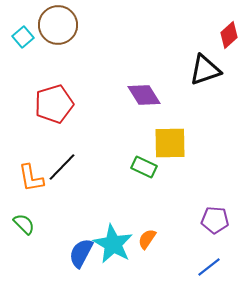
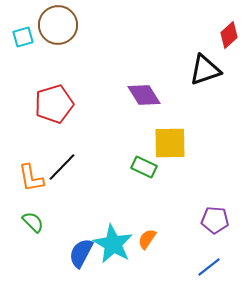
cyan square: rotated 25 degrees clockwise
green semicircle: moved 9 px right, 2 px up
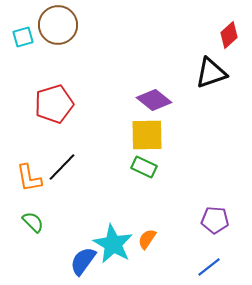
black triangle: moved 6 px right, 3 px down
purple diamond: moved 10 px right, 5 px down; rotated 20 degrees counterclockwise
yellow square: moved 23 px left, 8 px up
orange L-shape: moved 2 px left
blue semicircle: moved 2 px right, 8 px down; rotated 8 degrees clockwise
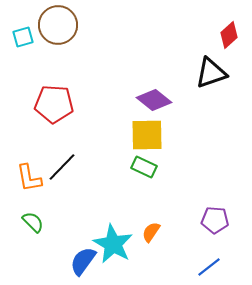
red pentagon: rotated 21 degrees clockwise
orange semicircle: moved 4 px right, 7 px up
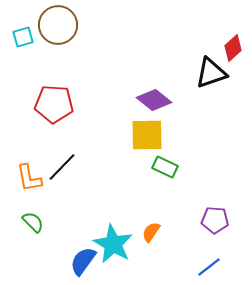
red diamond: moved 4 px right, 13 px down
green rectangle: moved 21 px right
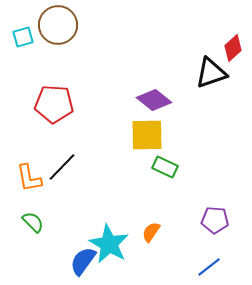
cyan star: moved 4 px left
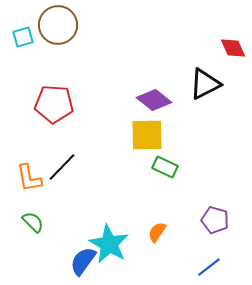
red diamond: rotated 72 degrees counterclockwise
black triangle: moved 6 px left, 11 px down; rotated 8 degrees counterclockwise
purple pentagon: rotated 12 degrees clockwise
orange semicircle: moved 6 px right
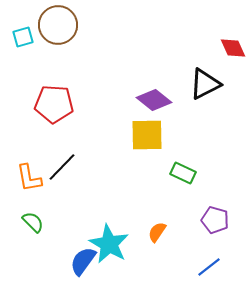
green rectangle: moved 18 px right, 6 px down
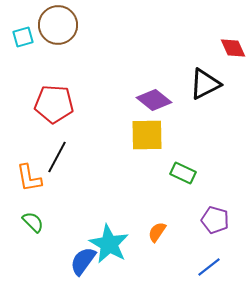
black line: moved 5 px left, 10 px up; rotated 16 degrees counterclockwise
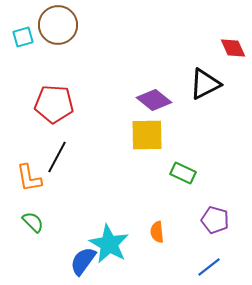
orange semicircle: rotated 40 degrees counterclockwise
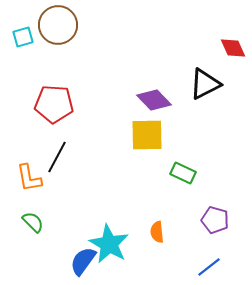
purple diamond: rotated 8 degrees clockwise
